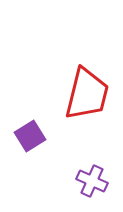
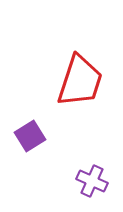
red trapezoid: moved 7 px left, 13 px up; rotated 4 degrees clockwise
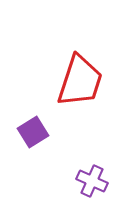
purple square: moved 3 px right, 4 px up
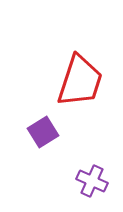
purple square: moved 10 px right
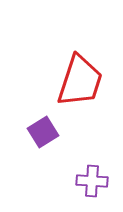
purple cross: rotated 20 degrees counterclockwise
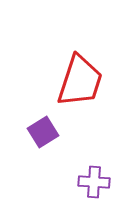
purple cross: moved 2 px right, 1 px down
